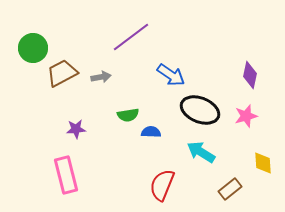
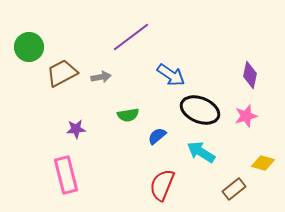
green circle: moved 4 px left, 1 px up
blue semicircle: moved 6 px right, 4 px down; rotated 42 degrees counterclockwise
yellow diamond: rotated 70 degrees counterclockwise
brown rectangle: moved 4 px right
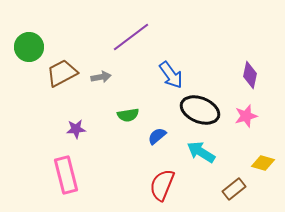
blue arrow: rotated 20 degrees clockwise
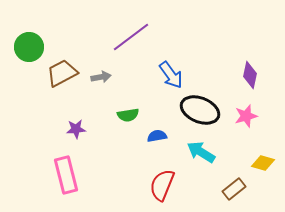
blue semicircle: rotated 30 degrees clockwise
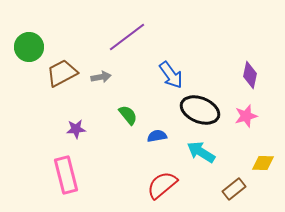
purple line: moved 4 px left
green semicircle: rotated 120 degrees counterclockwise
yellow diamond: rotated 15 degrees counterclockwise
red semicircle: rotated 28 degrees clockwise
